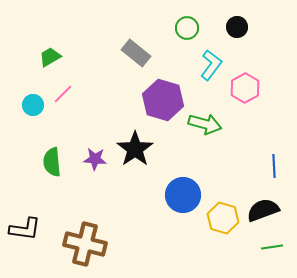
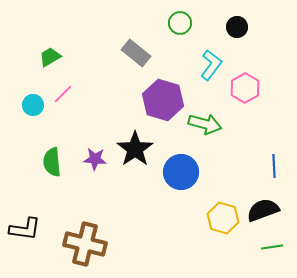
green circle: moved 7 px left, 5 px up
blue circle: moved 2 px left, 23 px up
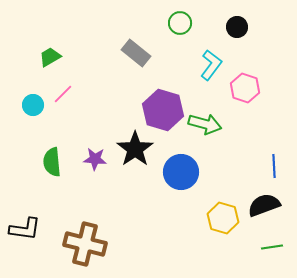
pink hexagon: rotated 12 degrees counterclockwise
purple hexagon: moved 10 px down
black semicircle: moved 1 px right, 5 px up
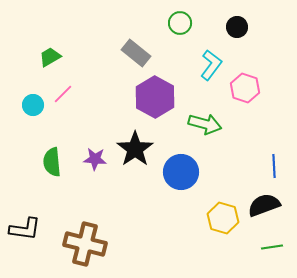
purple hexagon: moved 8 px left, 13 px up; rotated 12 degrees clockwise
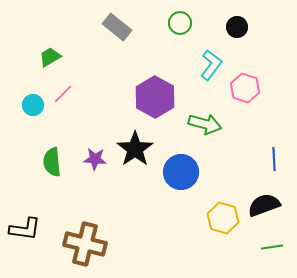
gray rectangle: moved 19 px left, 26 px up
blue line: moved 7 px up
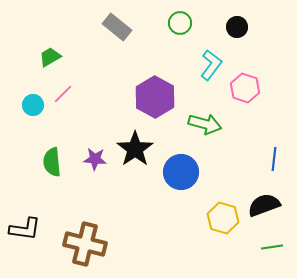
blue line: rotated 10 degrees clockwise
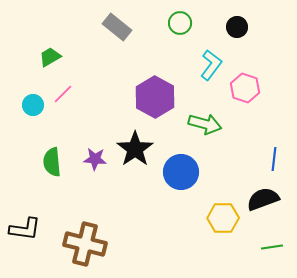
black semicircle: moved 1 px left, 6 px up
yellow hexagon: rotated 16 degrees counterclockwise
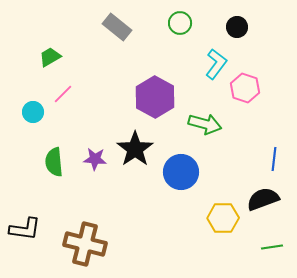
cyan L-shape: moved 5 px right, 1 px up
cyan circle: moved 7 px down
green semicircle: moved 2 px right
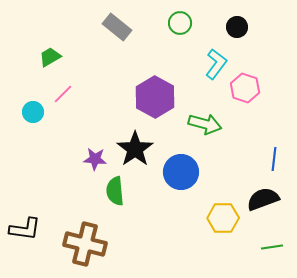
green semicircle: moved 61 px right, 29 px down
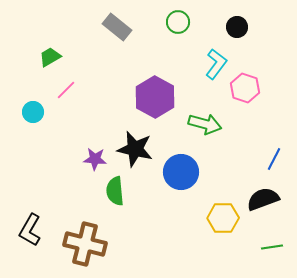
green circle: moved 2 px left, 1 px up
pink line: moved 3 px right, 4 px up
black star: rotated 24 degrees counterclockwise
blue line: rotated 20 degrees clockwise
black L-shape: moved 5 px right, 1 px down; rotated 112 degrees clockwise
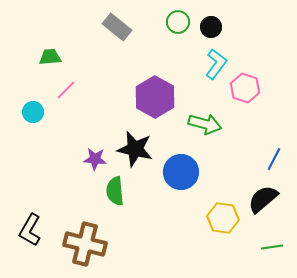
black circle: moved 26 px left
green trapezoid: rotated 25 degrees clockwise
black semicircle: rotated 20 degrees counterclockwise
yellow hexagon: rotated 8 degrees clockwise
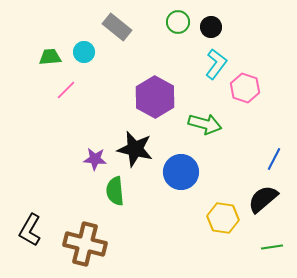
cyan circle: moved 51 px right, 60 px up
